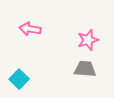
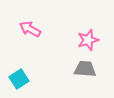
pink arrow: rotated 20 degrees clockwise
cyan square: rotated 12 degrees clockwise
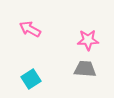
pink star: rotated 15 degrees clockwise
cyan square: moved 12 px right
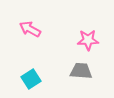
gray trapezoid: moved 4 px left, 2 px down
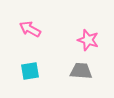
pink star: rotated 20 degrees clockwise
cyan square: moved 1 px left, 8 px up; rotated 24 degrees clockwise
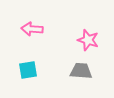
pink arrow: moved 2 px right; rotated 25 degrees counterclockwise
cyan square: moved 2 px left, 1 px up
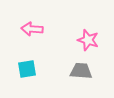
cyan square: moved 1 px left, 1 px up
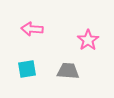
pink star: rotated 20 degrees clockwise
gray trapezoid: moved 13 px left
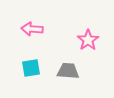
cyan square: moved 4 px right, 1 px up
